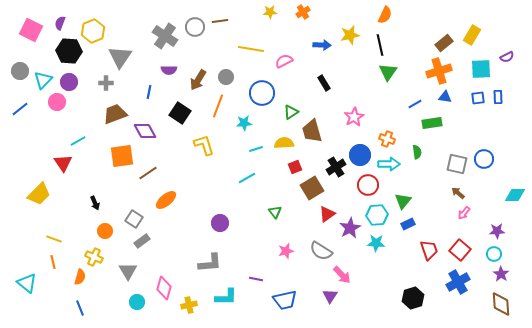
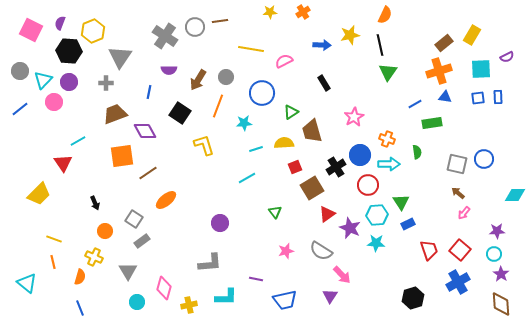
pink circle at (57, 102): moved 3 px left
green triangle at (403, 201): moved 2 px left, 1 px down; rotated 12 degrees counterclockwise
purple star at (350, 228): rotated 20 degrees counterclockwise
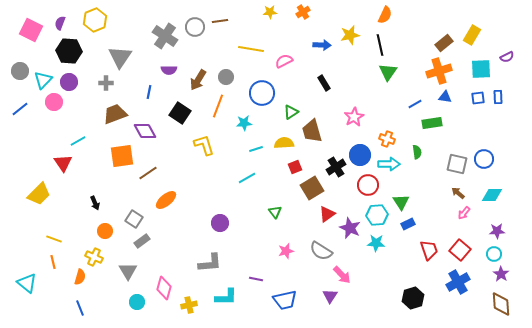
yellow hexagon at (93, 31): moved 2 px right, 11 px up
cyan diamond at (515, 195): moved 23 px left
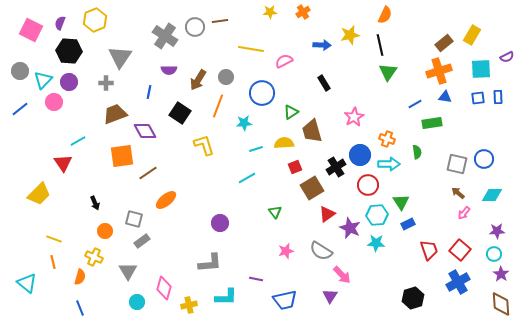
gray square at (134, 219): rotated 18 degrees counterclockwise
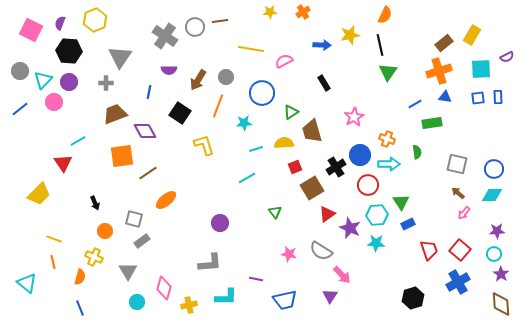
blue circle at (484, 159): moved 10 px right, 10 px down
pink star at (286, 251): moved 3 px right, 3 px down; rotated 28 degrees clockwise
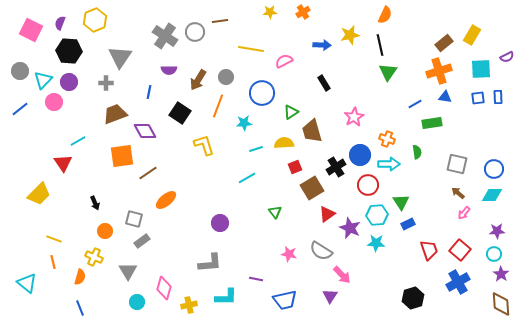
gray circle at (195, 27): moved 5 px down
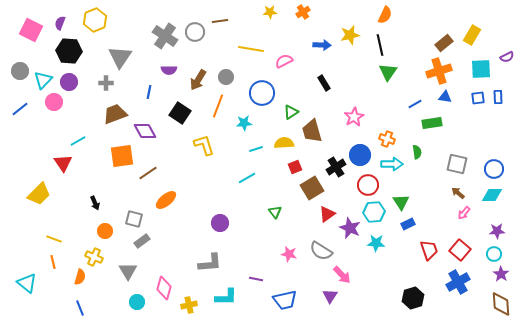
cyan arrow at (389, 164): moved 3 px right
cyan hexagon at (377, 215): moved 3 px left, 3 px up
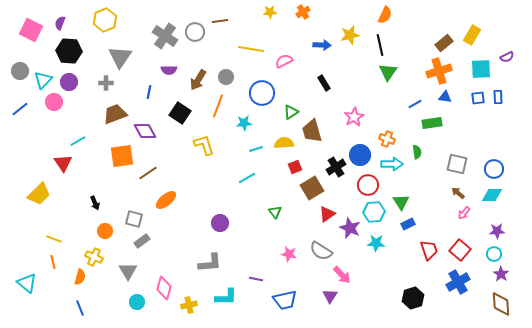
yellow hexagon at (95, 20): moved 10 px right
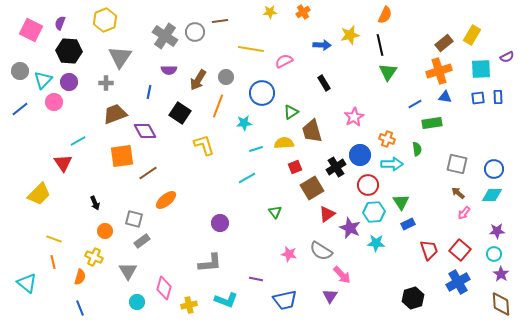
green semicircle at (417, 152): moved 3 px up
cyan L-shape at (226, 297): moved 3 px down; rotated 20 degrees clockwise
